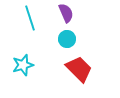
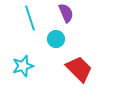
cyan circle: moved 11 px left
cyan star: moved 1 px down
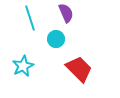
cyan star: rotated 10 degrees counterclockwise
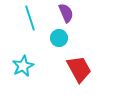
cyan circle: moved 3 px right, 1 px up
red trapezoid: rotated 16 degrees clockwise
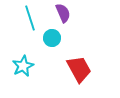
purple semicircle: moved 3 px left
cyan circle: moved 7 px left
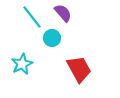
purple semicircle: rotated 18 degrees counterclockwise
cyan line: moved 2 px right, 1 px up; rotated 20 degrees counterclockwise
cyan star: moved 1 px left, 2 px up
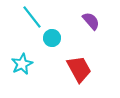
purple semicircle: moved 28 px right, 8 px down
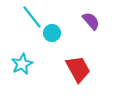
cyan circle: moved 5 px up
red trapezoid: moved 1 px left
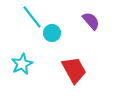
red trapezoid: moved 4 px left, 1 px down
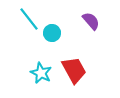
cyan line: moved 3 px left, 2 px down
cyan star: moved 19 px right, 9 px down; rotated 20 degrees counterclockwise
